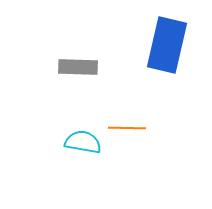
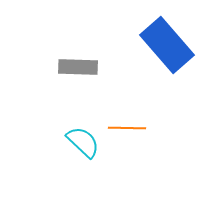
blue rectangle: rotated 54 degrees counterclockwise
cyan semicircle: rotated 33 degrees clockwise
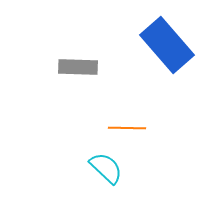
cyan semicircle: moved 23 px right, 26 px down
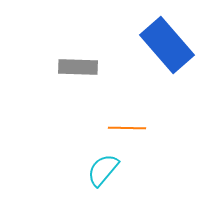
cyan semicircle: moved 3 px left, 2 px down; rotated 93 degrees counterclockwise
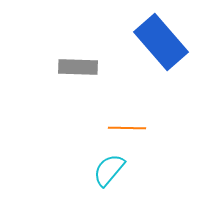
blue rectangle: moved 6 px left, 3 px up
cyan semicircle: moved 6 px right
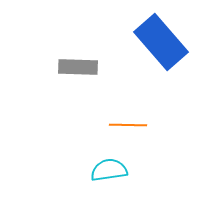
orange line: moved 1 px right, 3 px up
cyan semicircle: rotated 42 degrees clockwise
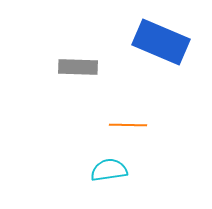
blue rectangle: rotated 26 degrees counterclockwise
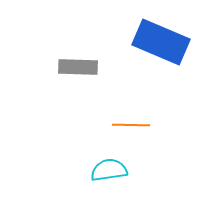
orange line: moved 3 px right
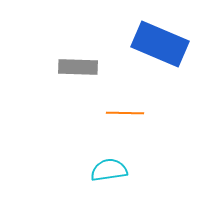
blue rectangle: moved 1 px left, 2 px down
orange line: moved 6 px left, 12 px up
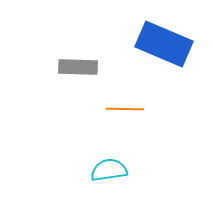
blue rectangle: moved 4 px right
orange line: moved 4 px up
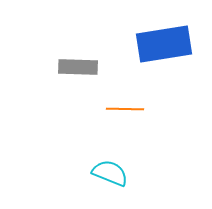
blue rectangle: rotated 32 degrees counterclockwise
cyan semicircle: moved 1 px right, 3 px down; rotated 30 degrees clockwise
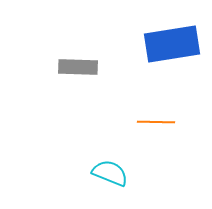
blue rectangle: moved 8 px right
orange line: moved 31 px right, 13 px down
